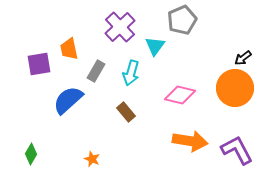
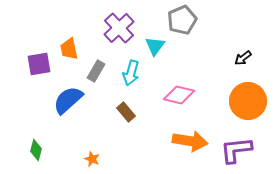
purple cross: moved 1 px left, 1 px down
orange circle: moved 13 px right, 13 px down
pink diamond: moved 1 px left
purple L-shape: moved 1 px left; rotated 68 degrees counterclockwise
green diamond: moved 5 px right, 4 px up; rotated 15 degrees counterclockwise
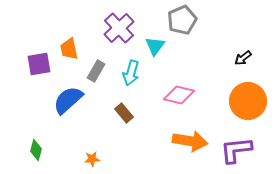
brown rectangle: moved 2 px left, 1 px down
orange star: rotated 28 degrees counterclockwise
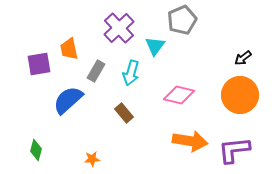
orange circle: moved 8 px left, 6 px up
purple L-shape: moved 2 px left
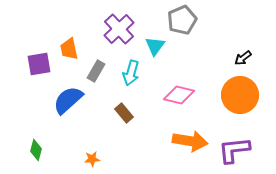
purple cross: moved 1 px down
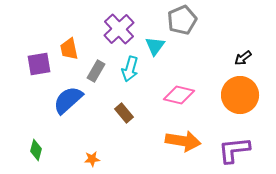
cyan arrow: moved 1 px left, 4 px up
orange arrow: moved 7 px left
